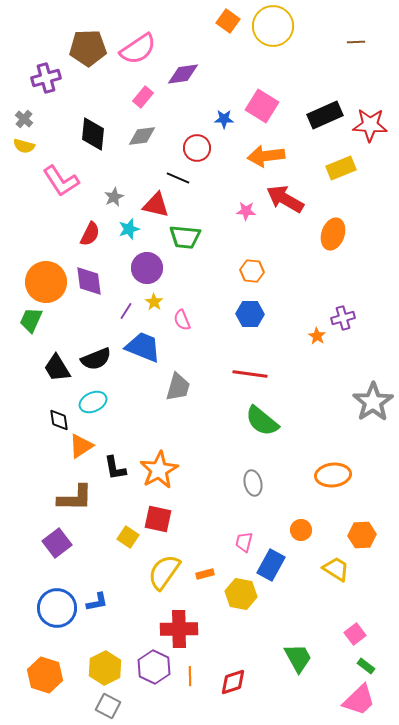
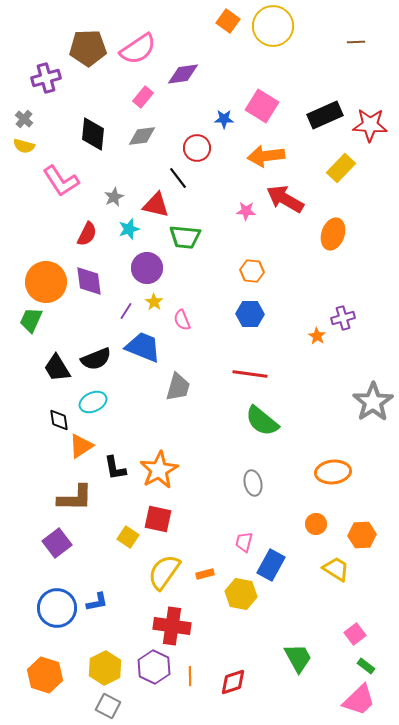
yellow rectangle at (341, 168): rotated 24 degrees counterclockwise
black line at (178, 178): rotated 30 degrees clockwise
red semicircle at (90, 234): moved 3 px left
orange ellipse at (333, 475): moved 3 px up
orange circle at (301, 530): moved 15 px right, 6 px up
red cross at (179, 629): moved 7 px left, 3 px up; rotated 9 degrees clockwise
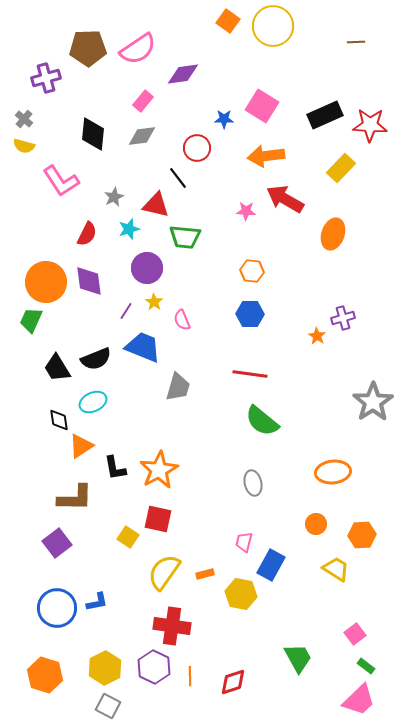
pink rectangle at (143, 97): moved 4 px down
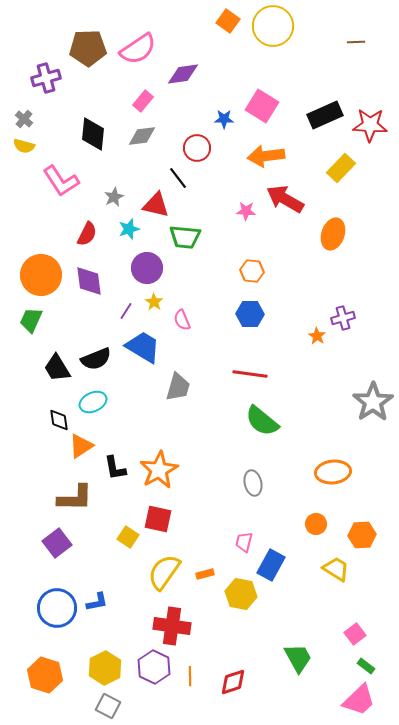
orange circle at (46, 282): moved 5 px left, 7 px up
blue trapezoid at (143, 347): rotated 9 degrees clockwise
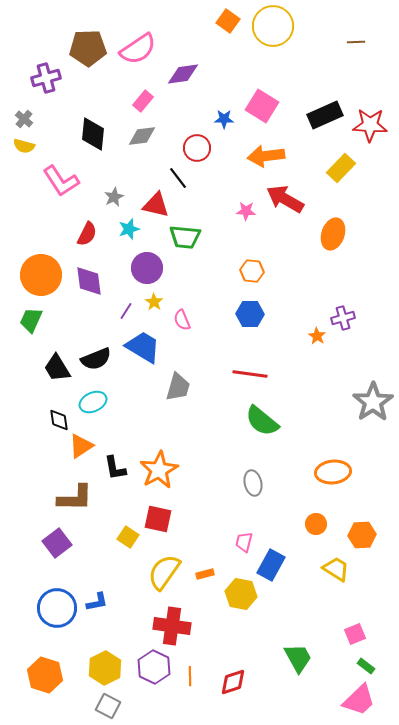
pink square at (355, 634): rotated 15 degrees clockwise
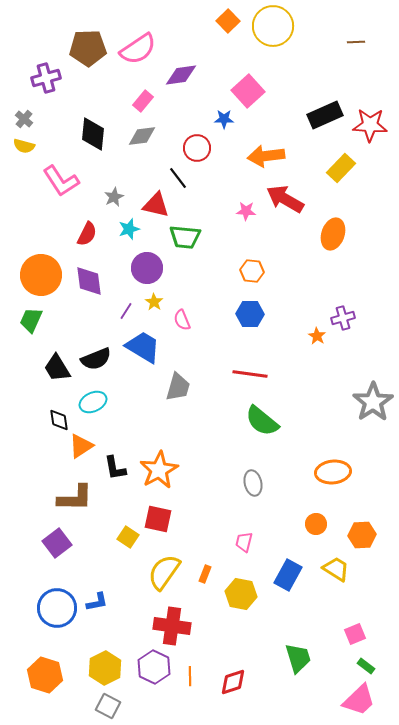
orange square at (228, 21): rotated 10 degrees clockwise
purple diamond at (183, 74): moved 2 px left, 1 px down
pink square at (262, 106): moved 14 px left, 15 px up; rotated 16 degrees clockwise
blue rectangle at (271, 565): moved 17 px right, 10 px down
orange rectangle at (205, 574): rotated 54 degrees counterclockwise
green trapezoid at (298, 658): rotated 12 degrees clockwise
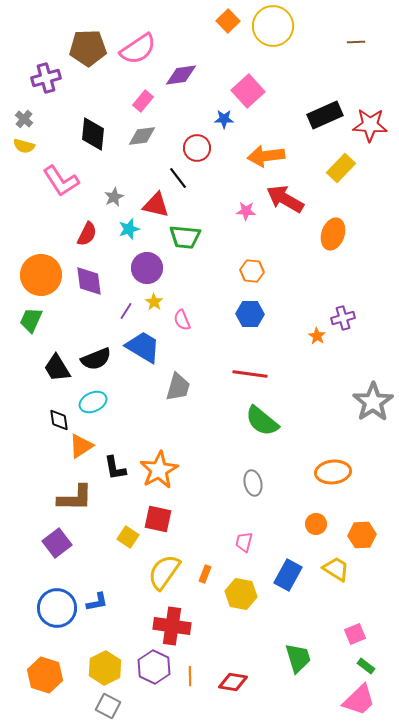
red diamond at (233, 682): rotated 28 degrees clockwise
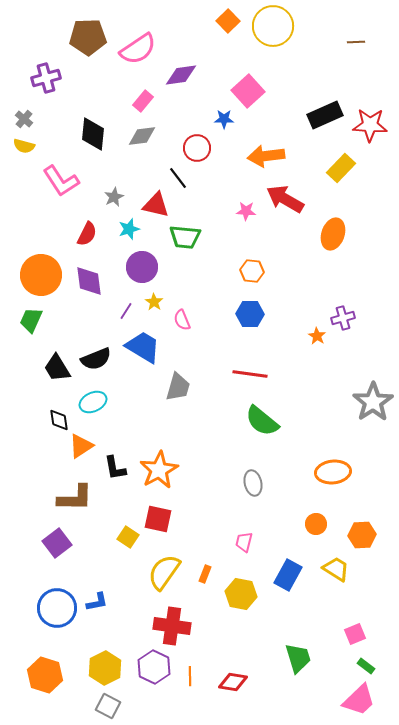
brown pentagon at (88, 48): moved 11 px up
purple circle at (147, 268): moved 5 px left, 1 px up
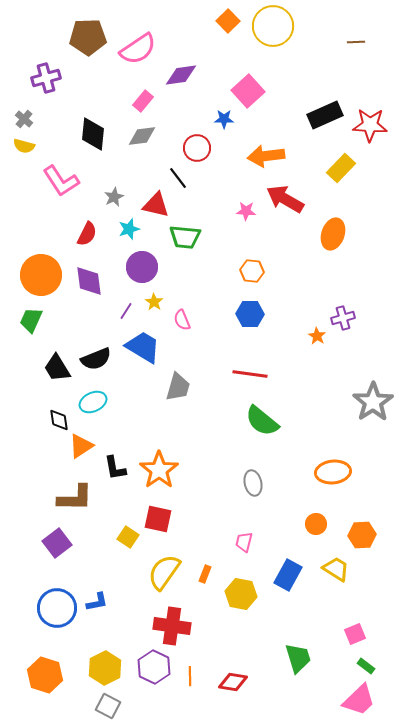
orange star at (159, 470): rotated 6 degrees counterclockwise
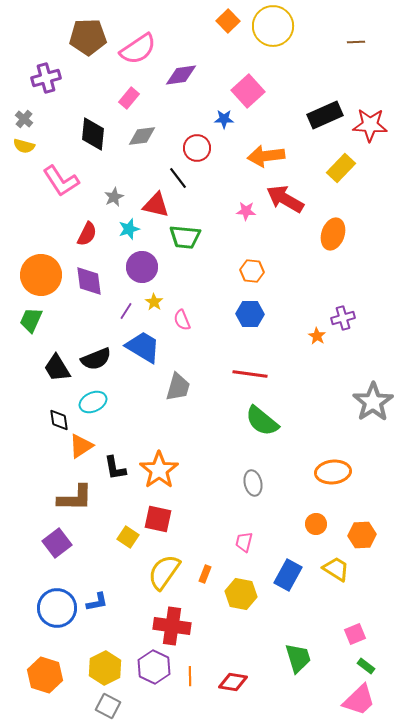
pink rectangle at (143, 101): moved 14 px left, 3 px up
